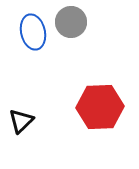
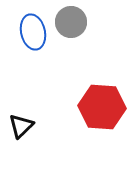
red hexagon: moved 2 px right; rotated 6 degrees clockwise
black triangle: moved 5 px down
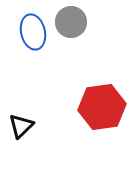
red hexagon: rotated 12 degrees counterclockwise
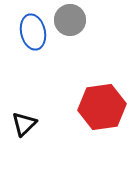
gray circle: moved 1 px left, 2 px up
black triangle: moved 3 px right, 2 px up
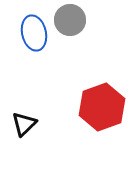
blue ellipse: moved 1 px right, 1 px down
red hexagon: rotated 12 degrees counterclockwise
